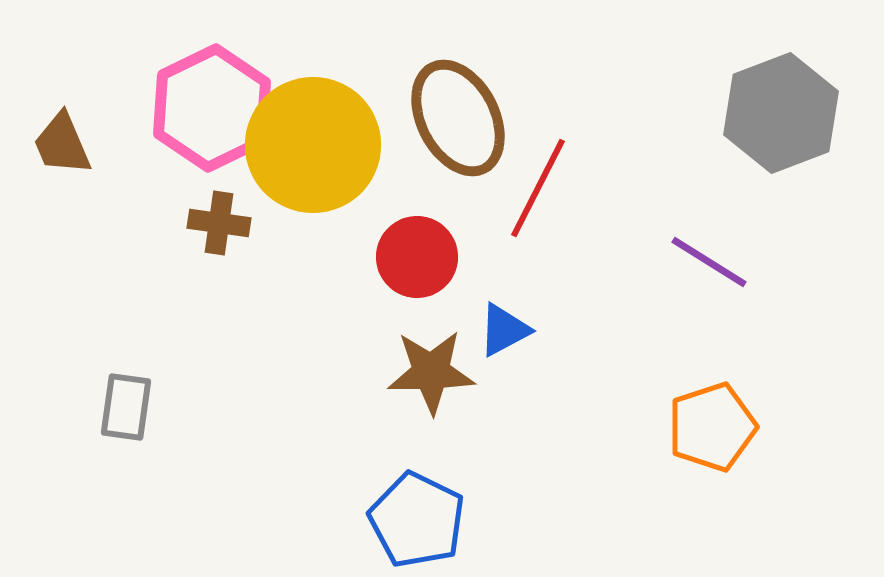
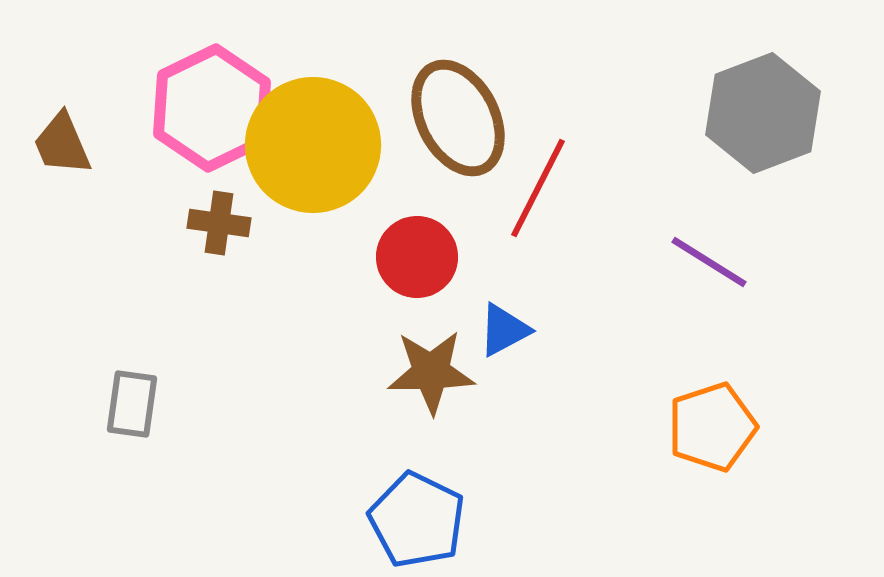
gray hexagon: moved 18 px left
gray rectangle: moved 6 px right, 3 px up
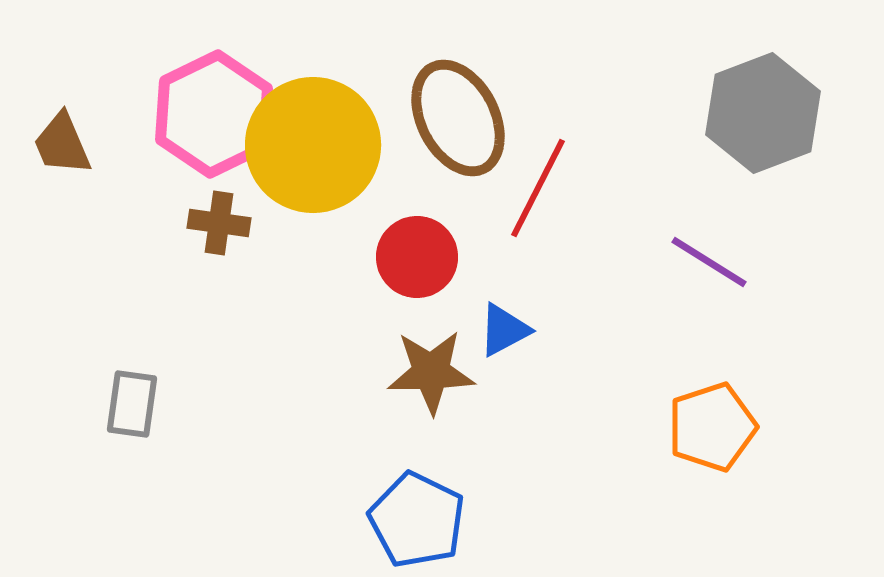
pink hexagon: moved 2 px right, 6 px down
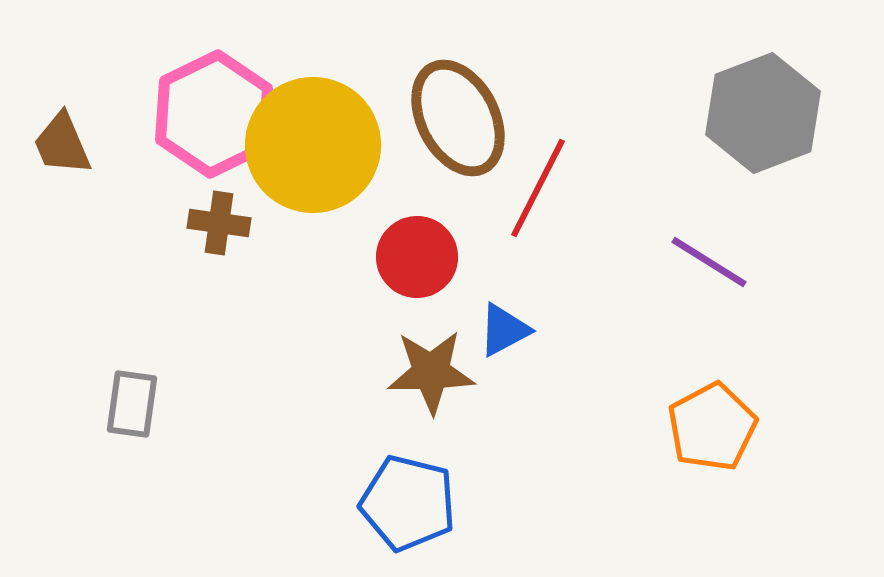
orange pentagon: rotated 10 degrees counterclockwise
blue pentagon: moved 9 px left, 17 px up; rotated 12 degrees counterclockwise
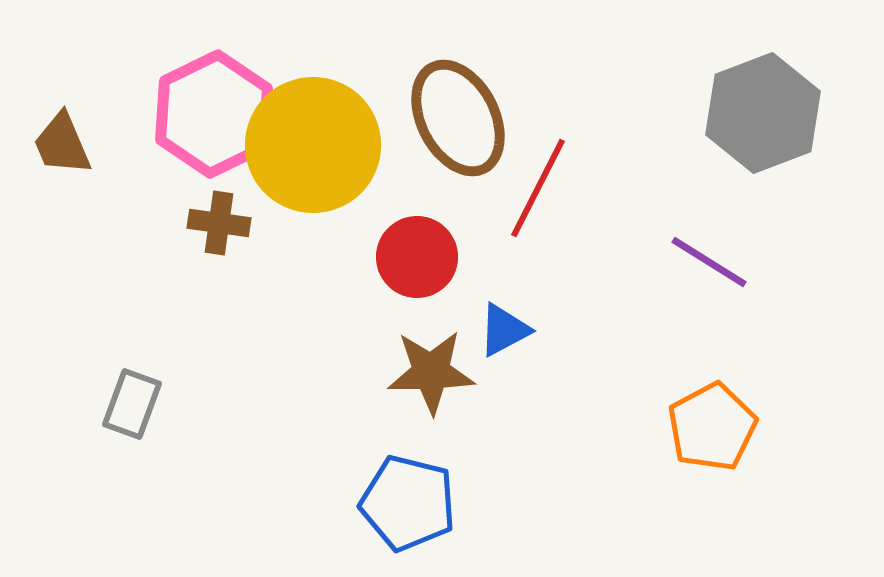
gray rectangle: rotated 12 degrees clockwise
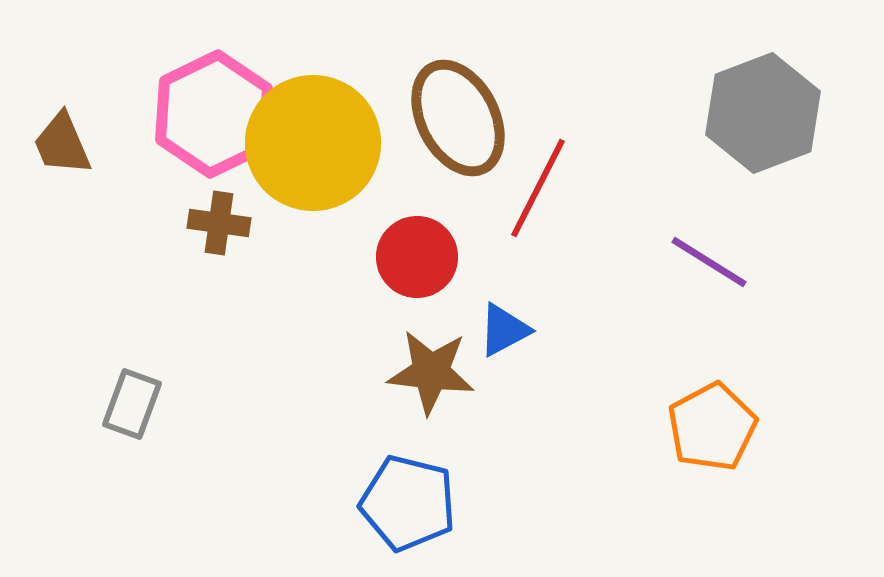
yellow circle: moved 2 px up
brown star: rotated 8 degrees clockwise
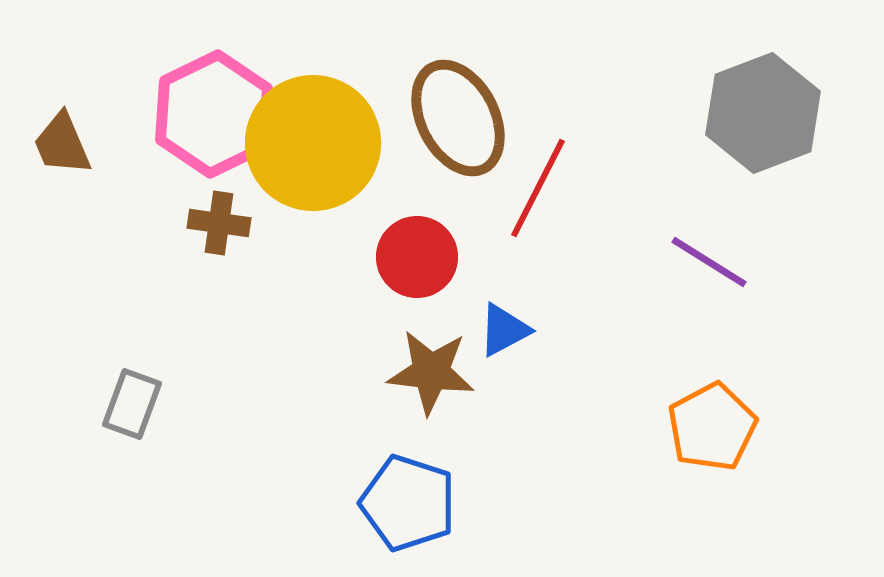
blue pentagon: rotated 4 degrees clockwise
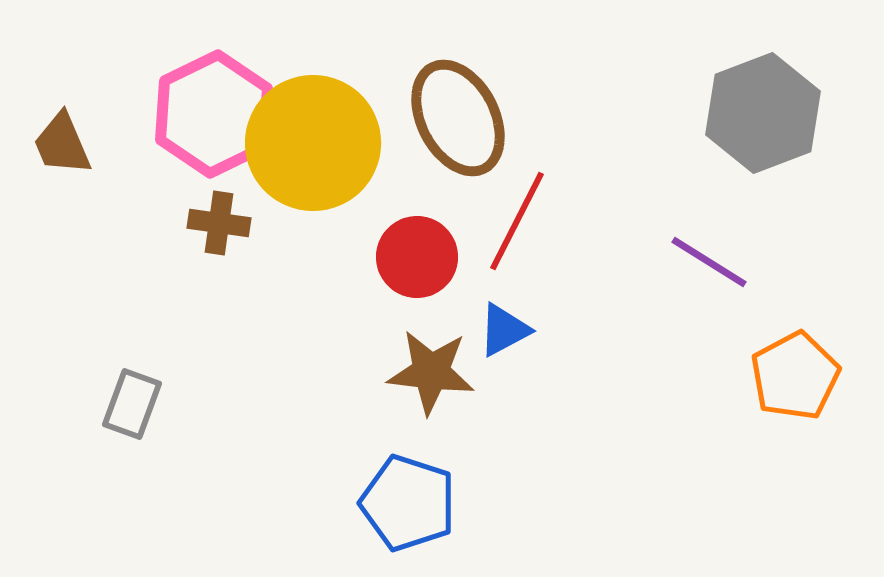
red line: moved 21 px left, 33 px down
orange pentagon: moved 83 px right, 51 px up
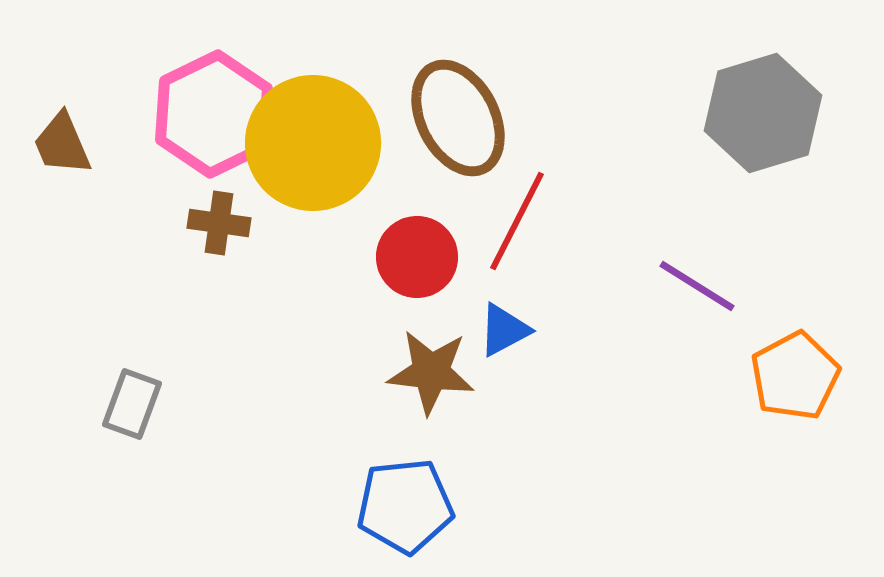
gray hexagon: rotated 4 degrees clockwise
purple line: moved 12 px left, 24 px down
blue pentagon: moved 3 px left, 3 px down; rotated 24 degrees counterclockwise
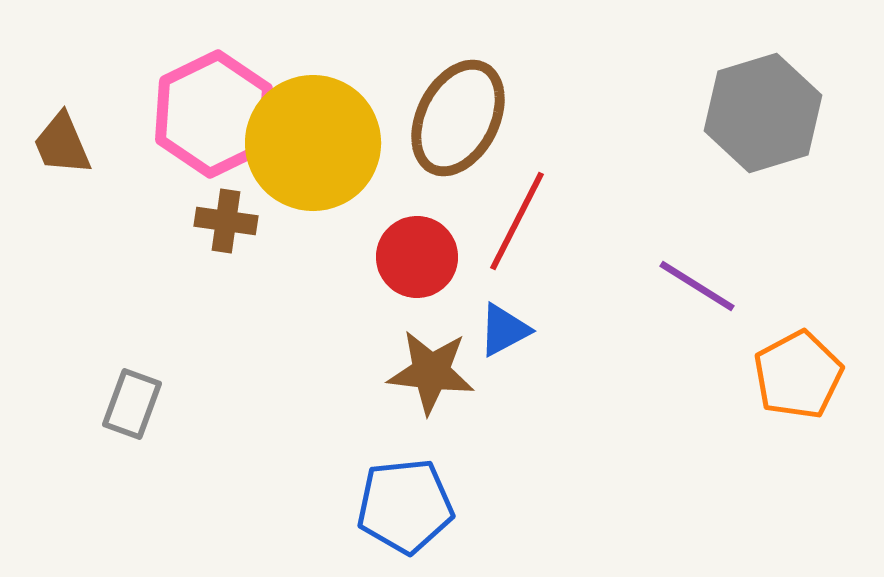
brown ellipse: rotated 54 degrees clockwise
brown cross: moved 7 px right, 2 px up
orange pentagon: moved 3 px right, 1 px up
